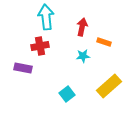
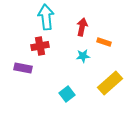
yellow rectangle: moved 1 px right, 3 px up
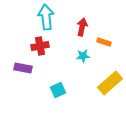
cyan square: moved 9 px left, 4 px up; rotated 14 degrees clockwise
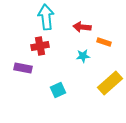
red arrow: rotated 96 degrees counterclockwise
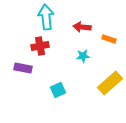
orange rectangle: moved 5 px right, 3 px up
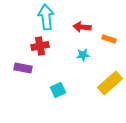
cyan star: moved 1 px up
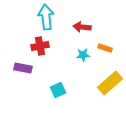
orange rectangle: moved 4 px left, 9 px down
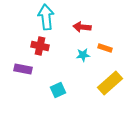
red cross: rotated 24 degrees clockwise
purple rectangle: moved 1 px down
